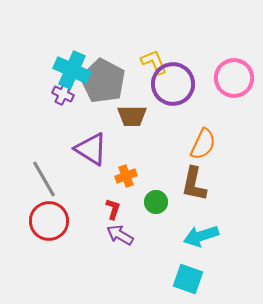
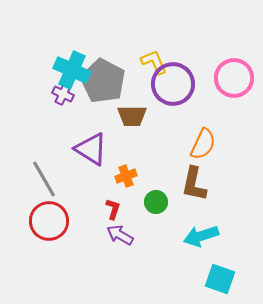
cyan square: moved 32 px right
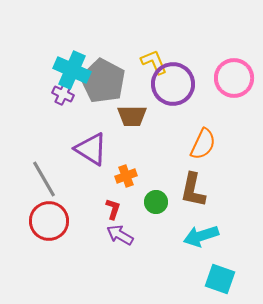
brown L-shape: moved 1 px left, 6 px down
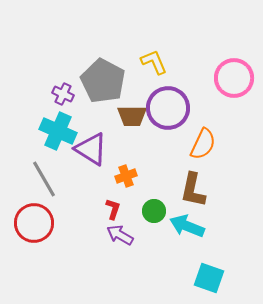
cyan cross: moved 14 px left, 61 px down
purple circle: moved 5 px left, 24 px down
green circle: moved 2 px left, 9 px down
red circle: moved 15 px left, 2 px down
cyan arrow: moved 14 px left, 10 px up; rotated 40 degrees clockwise
cyan square: moved 11 px left, 1 px up
